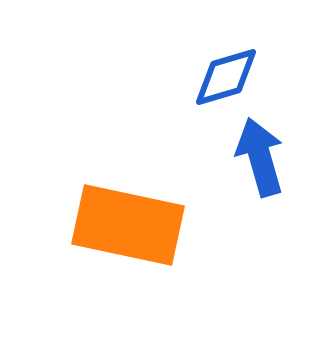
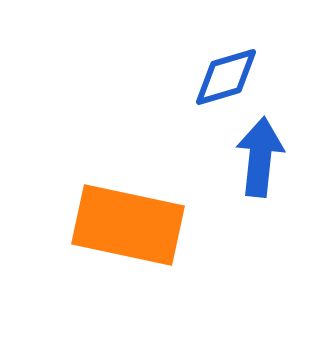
blue arrow: rotated 22 degrees clockwise
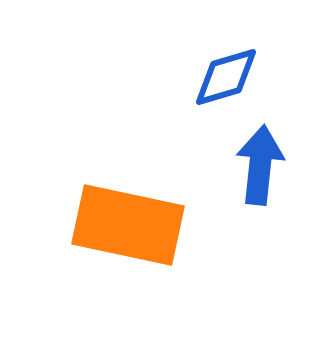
blue arrow: moved 8 px down
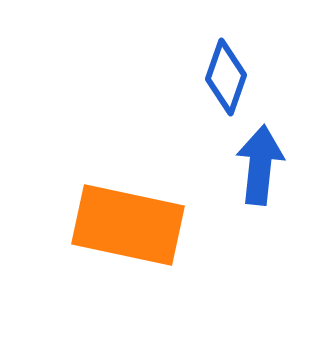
blue diamond: rotated 54 degrees counterclockwise
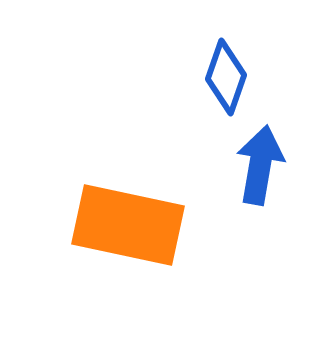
blue arrow: rotated 4 degrees clockwise
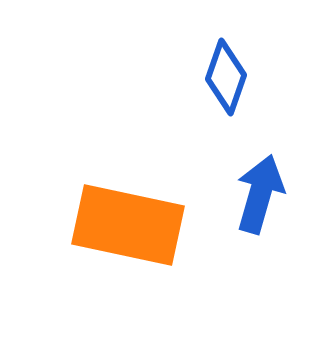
blue arrow: moved 29 px down; rotated 6 degrees clockwise
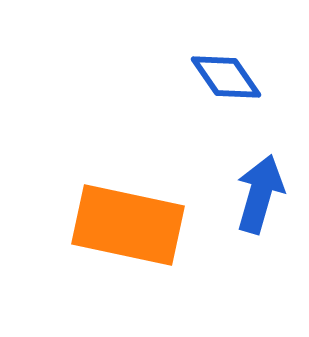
blue diamond: rotated 54 degrees counterclockwise
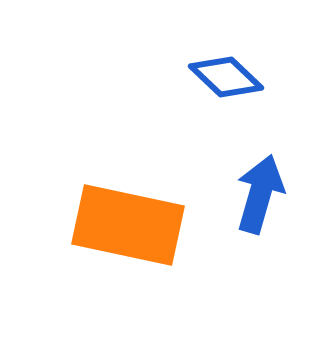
blue diamond: rotated 12 degrees counterclockwise
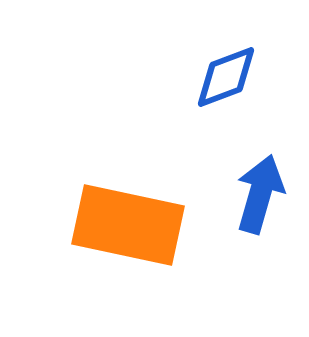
blue diamond: rotated 64 degrees counterclockwise
